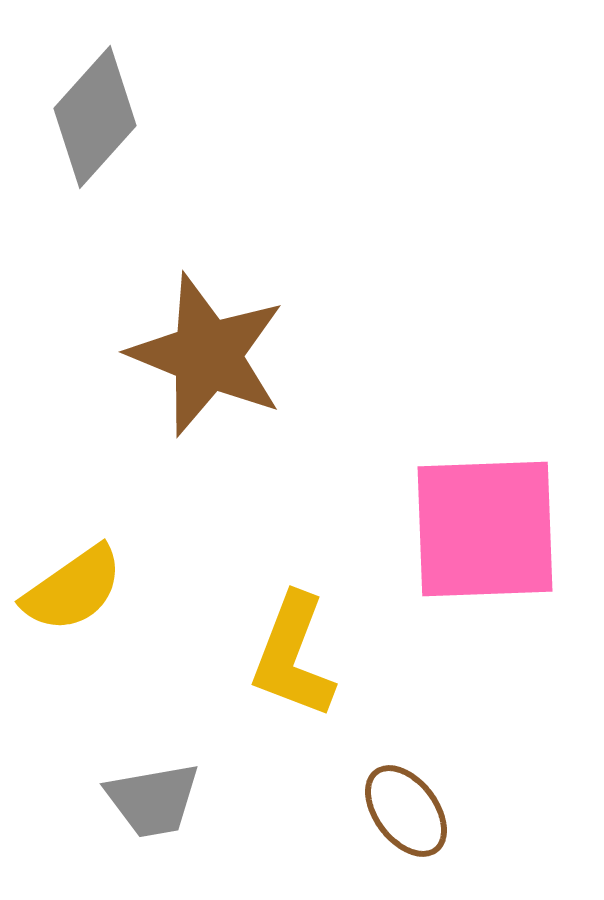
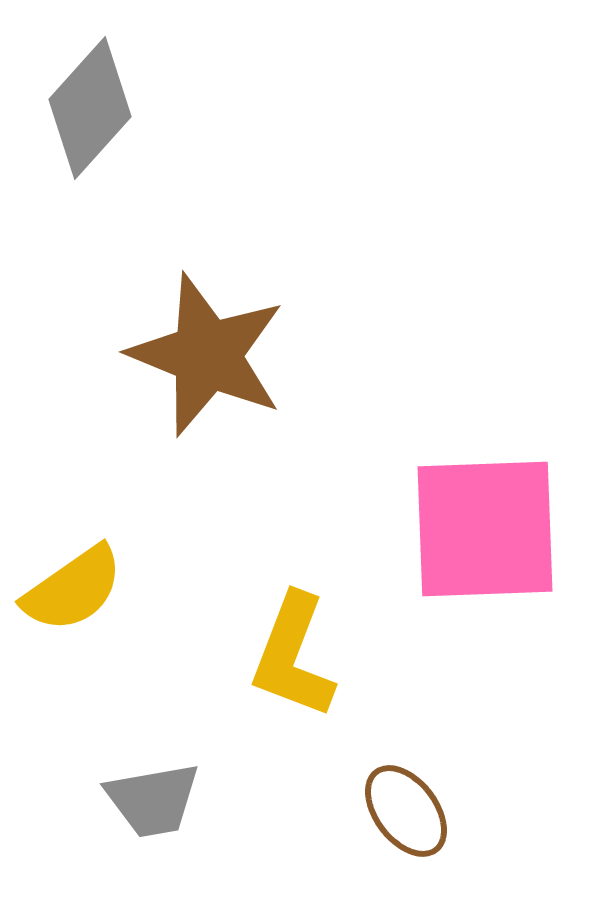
gray diamond: moved 5 px left, 9 px up
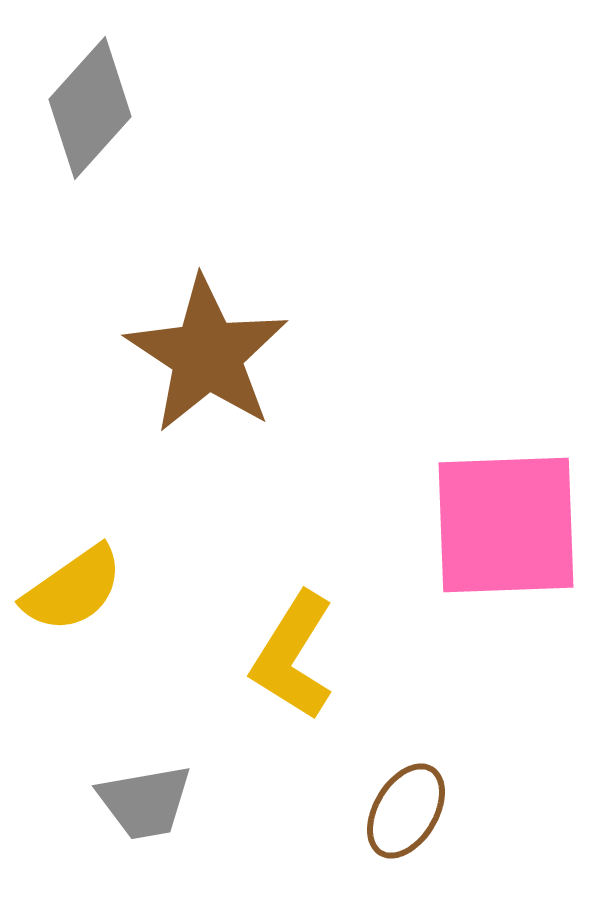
brown star: rotated 11 degrees clockwise
pink square: moved 21 px right, 4 px up
yellow L-shape: rotated 11 degrees clockwise
gray trapezoid: moved 8 px left, 2 px down
brown ellipse: rotated 68 degrees clockwise
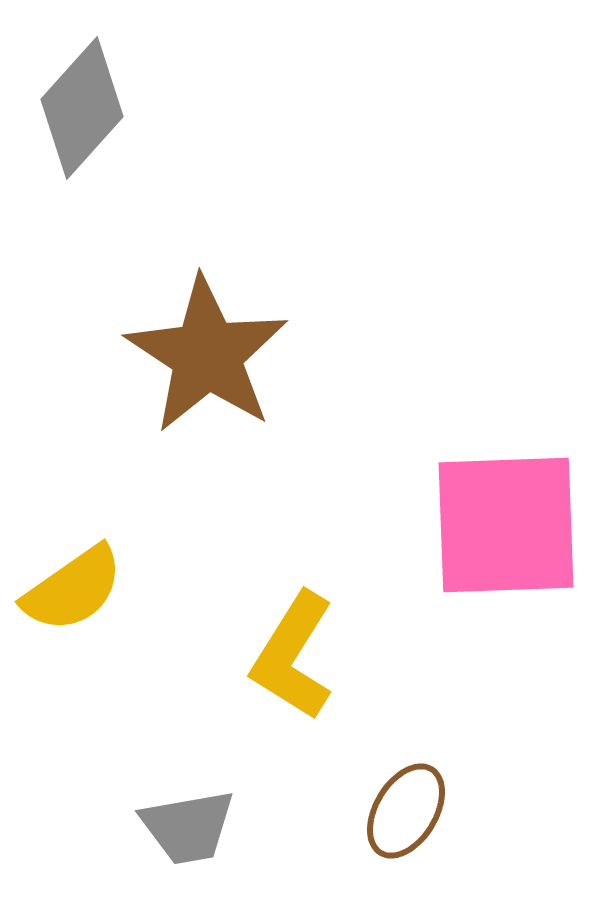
gray diamond: moved 8 px left
gray trapezoid: moved 43 px right, 25 px down
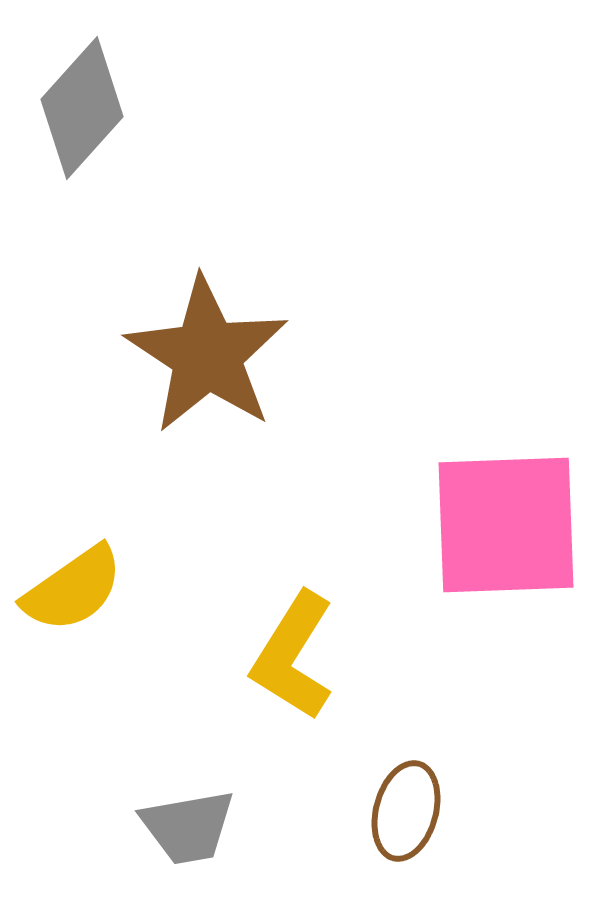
brown ellipse: rotated 16 degrees counterclockwise
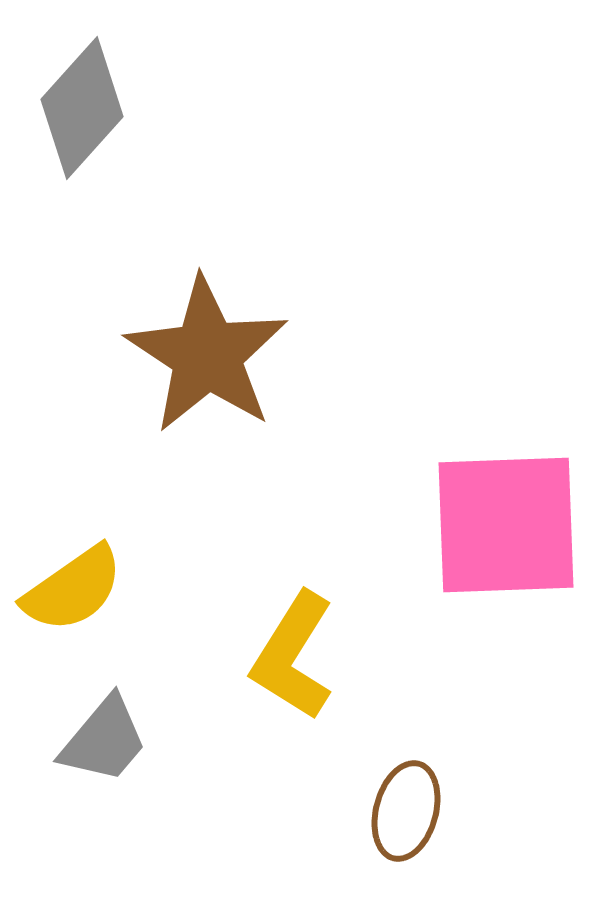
gray trapezoid: moved 84 px left, 87 px up; rotated 40 degrees counterclockwise
